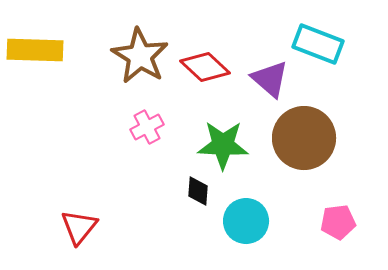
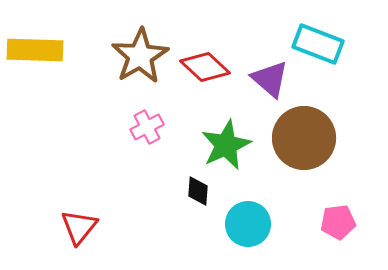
brown star: rotated 10 degrees clockwise
green star: moved 3 px right; rotated 27 degrees counterclockwise
cyan circle: moved 2 px right, 3 px down
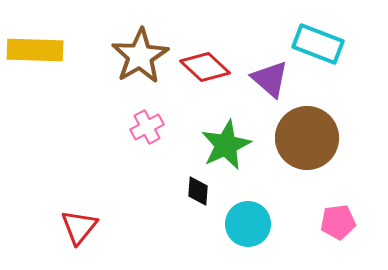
brown circle: moved 3 px right
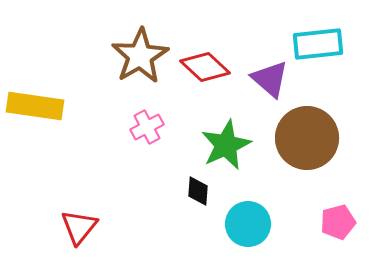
cyan rectangle: rotated 27 degrees counterclockwise
yellow rectangle: moved 56 px down; rotated 6 degrees clockwise
pink pentagon: rotated 8 degrees counterclockwise
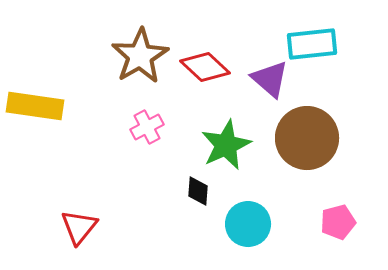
cyan rectangle: moved 6 px left
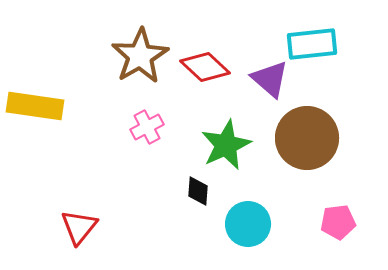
pink pentagon: rotated 8 degrees clockwise
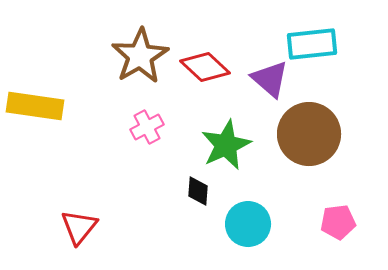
brown circle: moved 2 px right, 4 px up
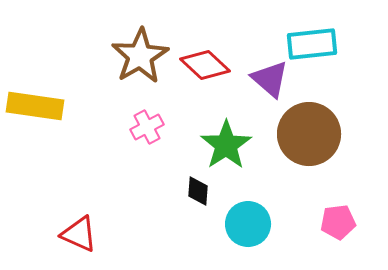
red diamond: moved 2 px up
green star: rotated 9 degrees counterclockwise
red triangle: moved 7 px down; rotated 45 degrees counterclockwise
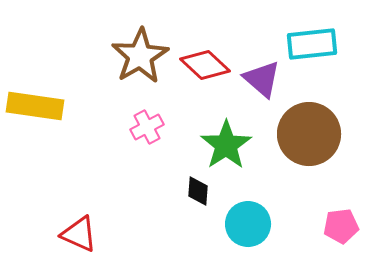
purple triangle: moved 8 px left
pink pentagon: moved 3 px right, 4 px down
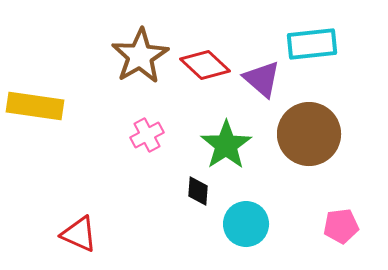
pink cross: moved 8 px down
cyan circle: moved 2 px left
